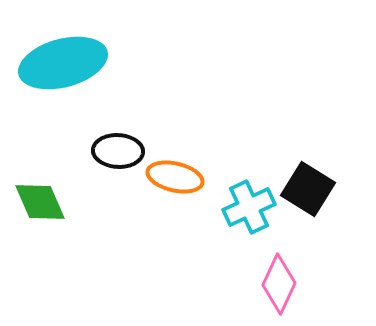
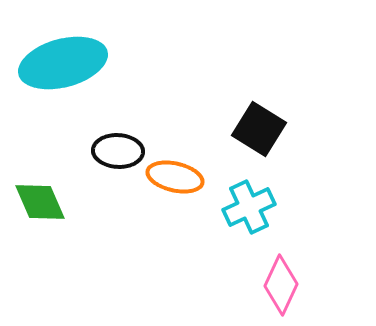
black square: moved 49 px left, 60 px up
pink diamond: moved 2 px right, 1 px down
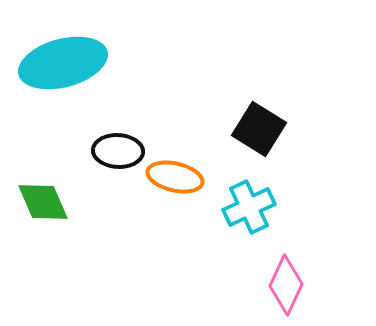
green diamond: moved 3 px right
pink diamond: moved 5 px right
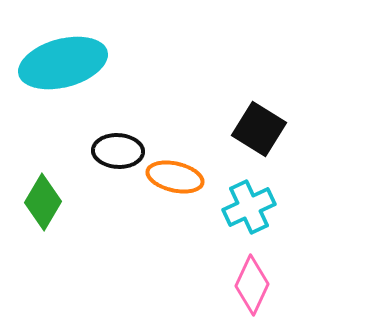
green diamond: rotated 54 degrees clockwise
pink diamond: moved 34 px left
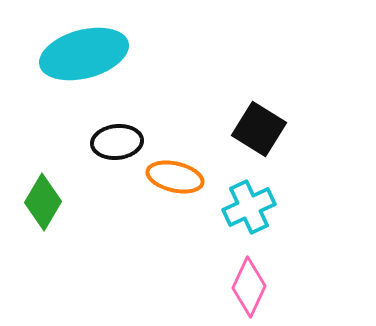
cyan ellipse: moved 21 px right, 9 px up
black ellipse: moved 1 px left, 9 px up; rotated 9 degrees counterclockwise
pink diamond: moved 3 px left, 2 px down
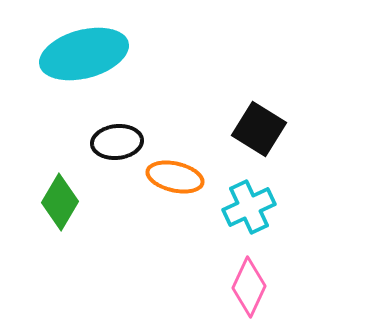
green diamond: moved 17 px right
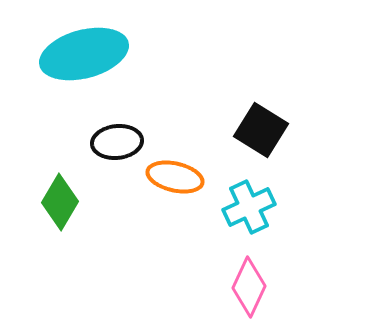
black square: moved 2 px right, 1 px down
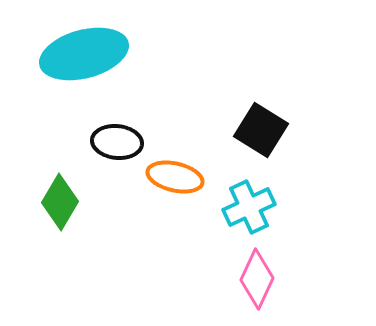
black ellipse: rotated 12 degrees clockwise
pink diamond: moved 8 px right, 8 px up
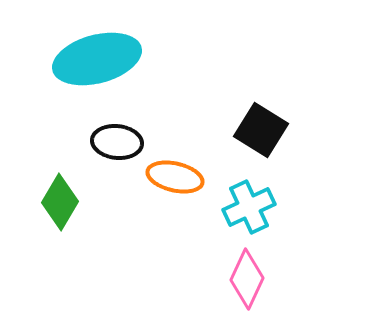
cyan ellipse: moved 13 px right, 5 px down
pink diamond: moved 10 px left
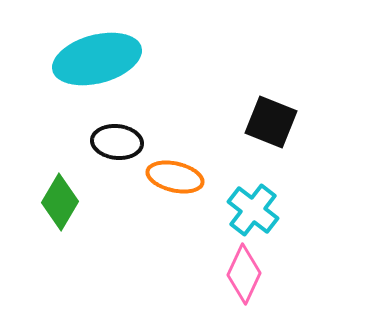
black square: moved 10 px right, 8 px up; rotated 10 degrees counterclockwise
cyan cross: moved 4 px right, 3 px down; rotated 27 degrees counterclockwise
pink diamond: moved 3 px left, 5 px up
